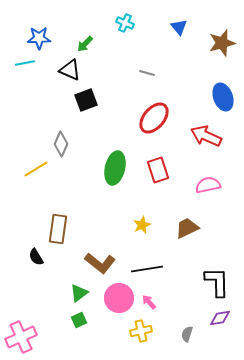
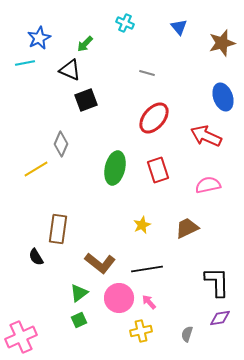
blue star: rotated 25 degrees counterclockwise
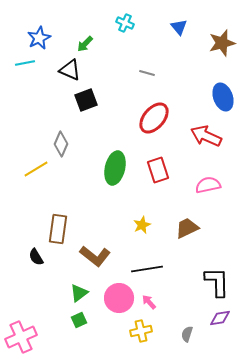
brown L-shape: moved 5 px left, 7 px up
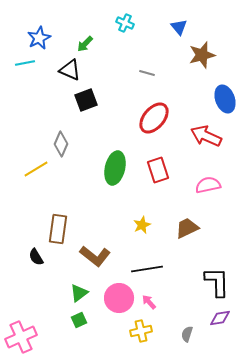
brown star: moved 20 px left, 12 px down
blue ellipse: moved 2 px right, 2 px down
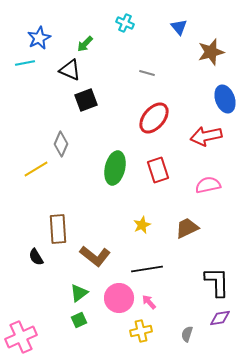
brown star: moved 9 px right, 3 px up
red arrow: rotated 36 degrees counterclockwise
brown rectangle: rotated 12 degrees counterclockwise
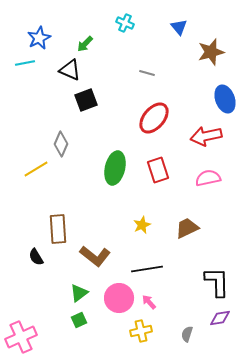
pink semicircle: moved 7 px up
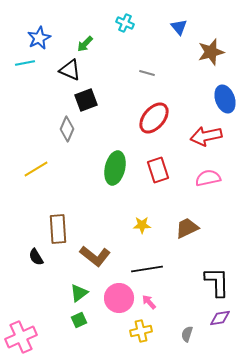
gray diamond: moved 6 px right, 15 px up
yellow star: rotated 24 degrees clockwise
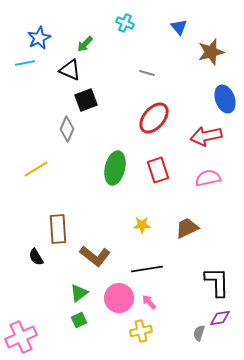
gray semicircle: moved 12 px right, 1 px up
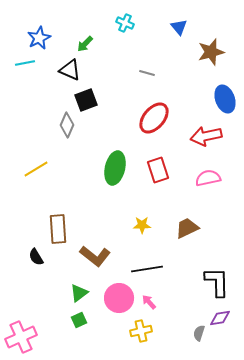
gray diamond: moved 4 px up
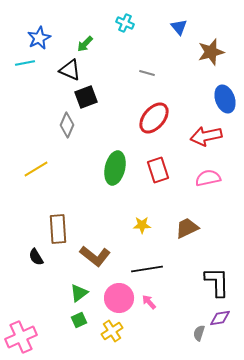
black square: moved 3 px up
yellow cross: moved 29 px left; rotated 20 degrees counterclockwise
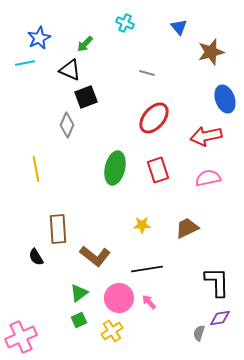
yellow line: rotated 70 degrees counterclockwise
